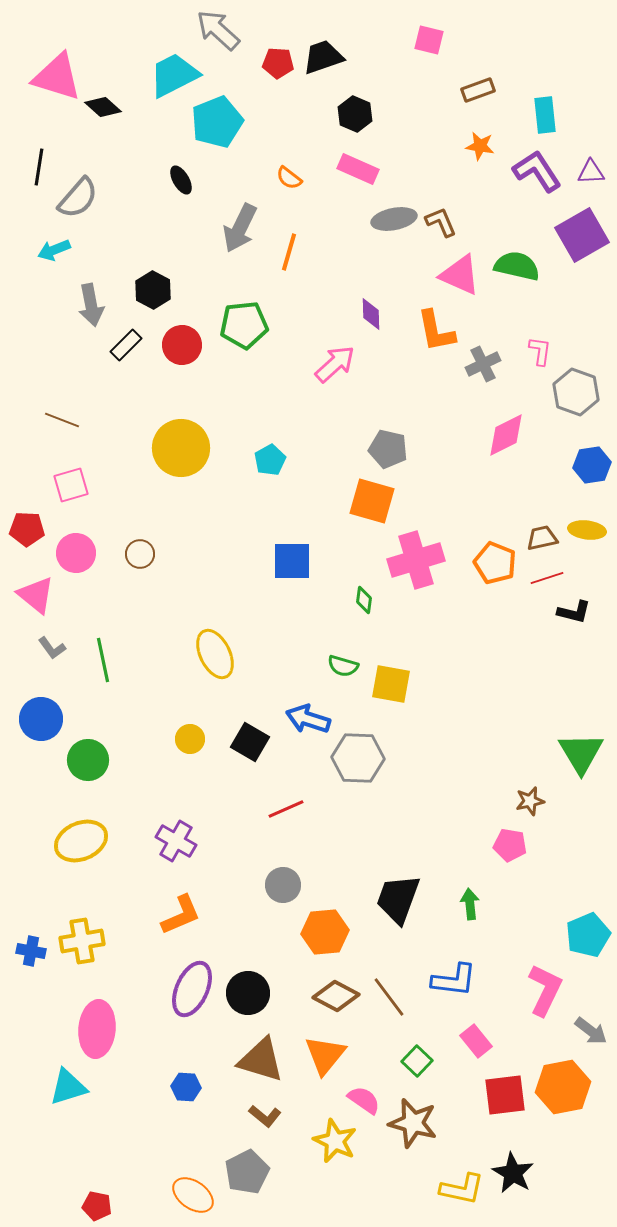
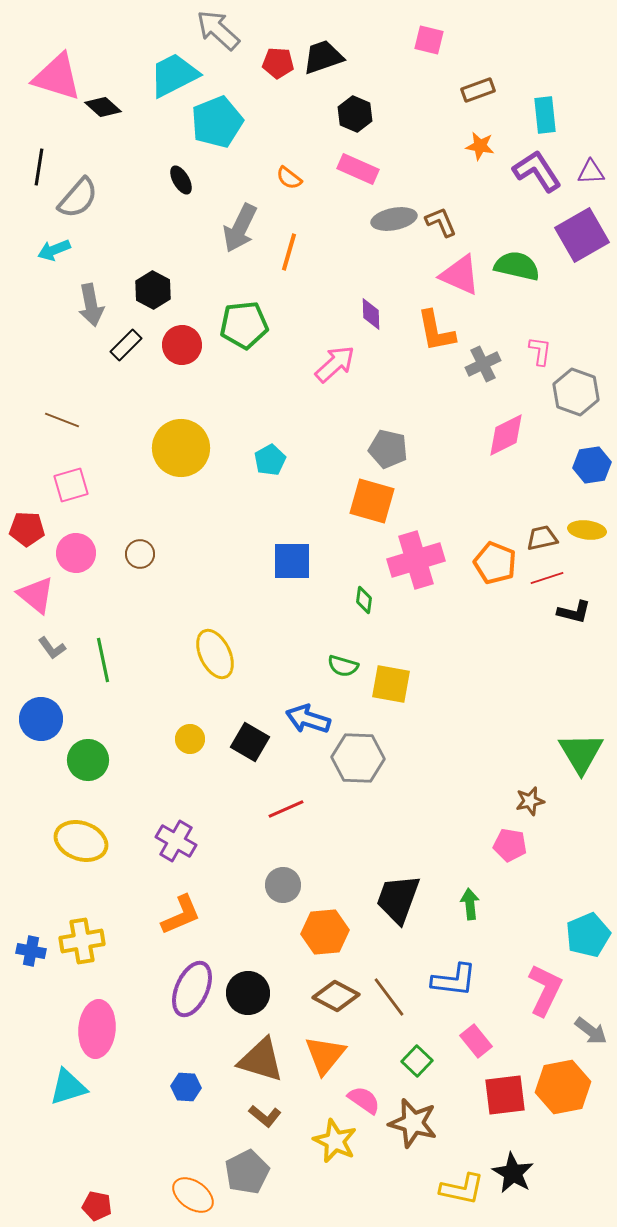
yellow ellipse at (81, 841): rotated 42 degrees clockwise
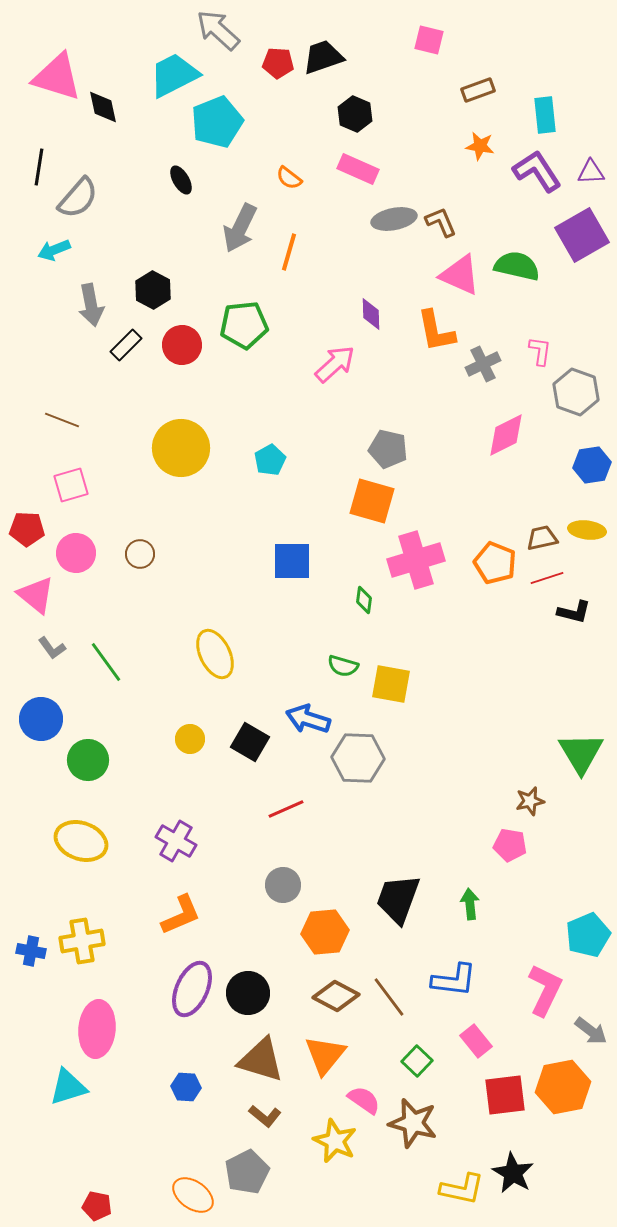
black diamond at (103, 107): rotated 36 degrees clockwise
green line at (103, 660): moved 3 px right, 2 px down; rotated 24 degrees counterclockwise
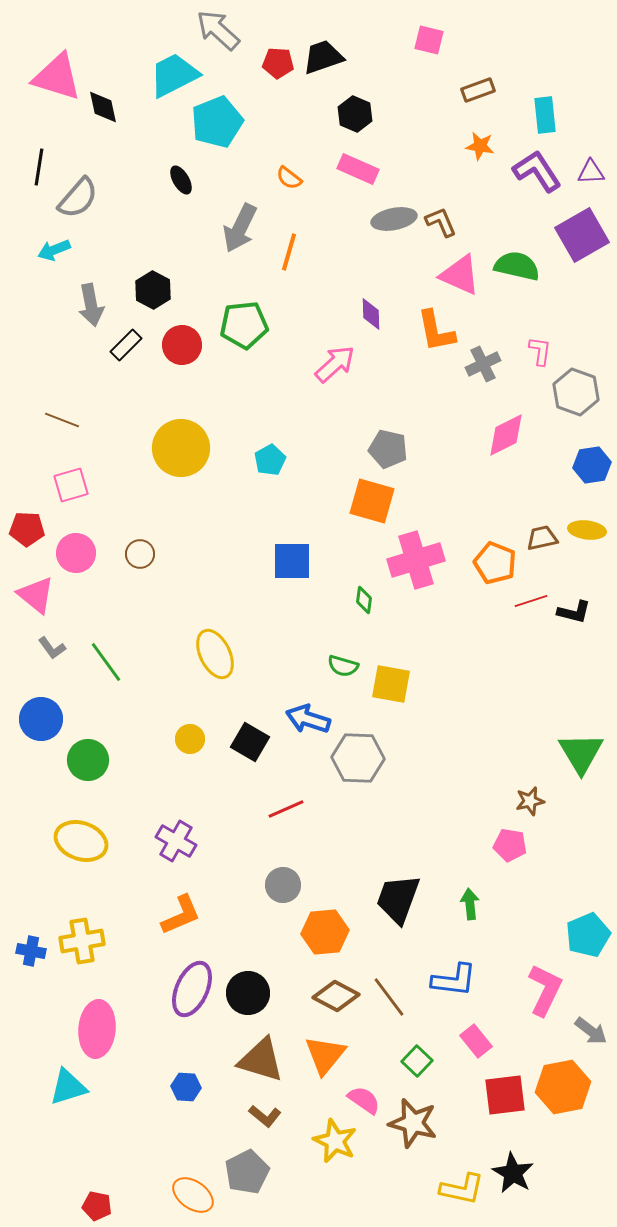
red line at (547, 578): moved 16 px left, 23 px down
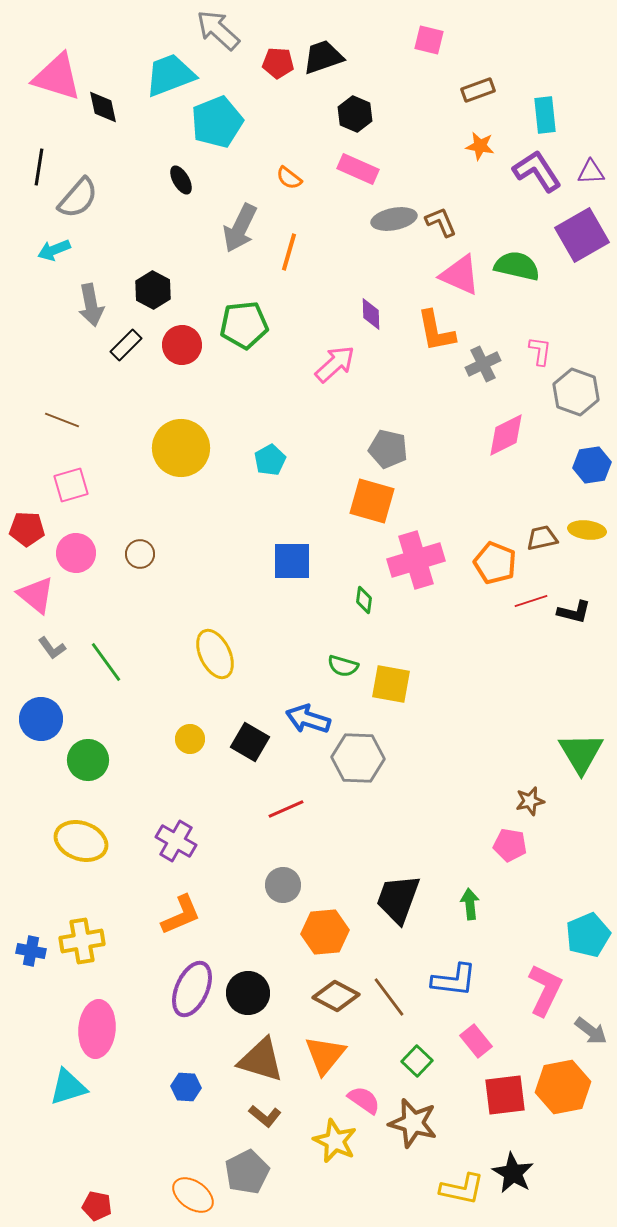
cyan trapezoid at (174, 75): moved 4 px left; rotated 6 degrees clockwise
